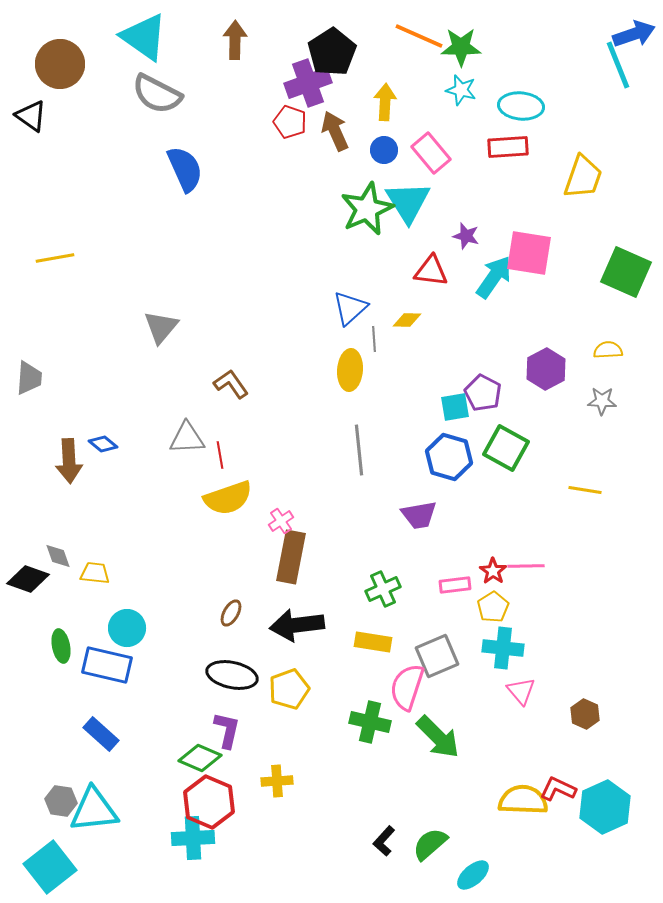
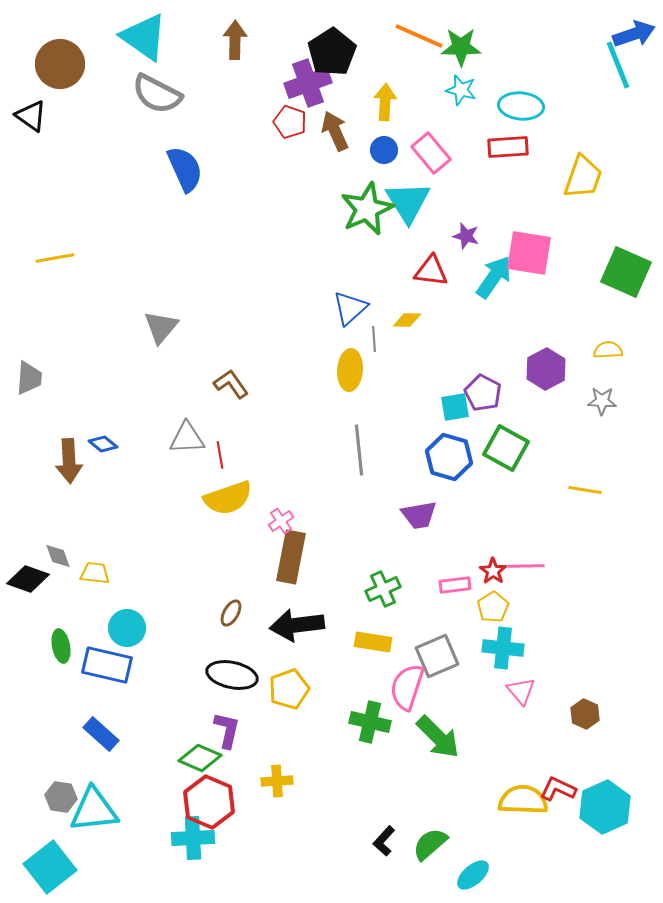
gray hexagon at (61, 801): moved 4 px up
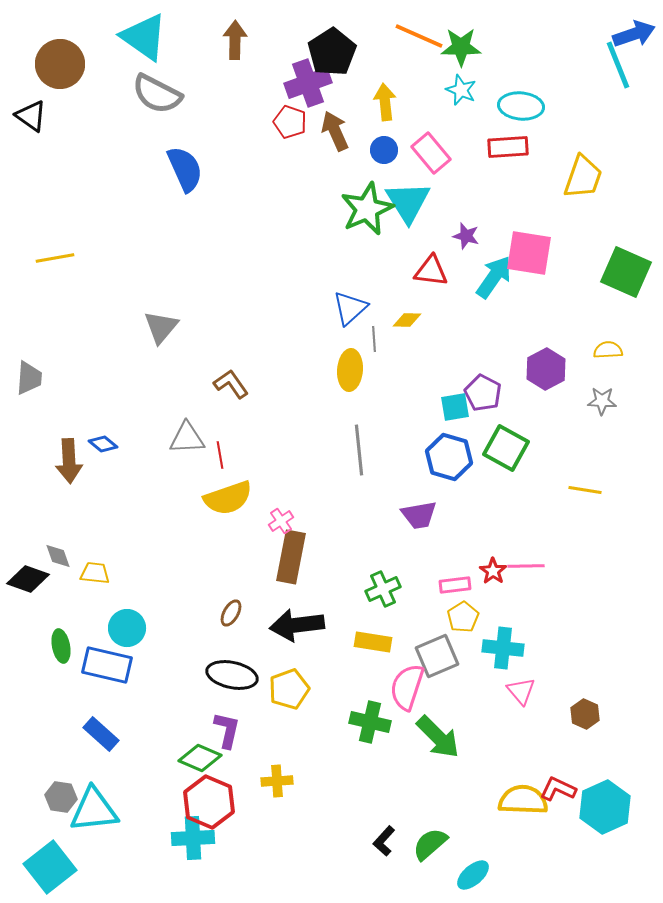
cyan star at (461, 90): rotated 8 degrees clockwise
yellow arrow at (385, 102): rotated 9 degrees counterclockwise
yellow pentagon at (493, 607): moved 30 px left, 10 px down
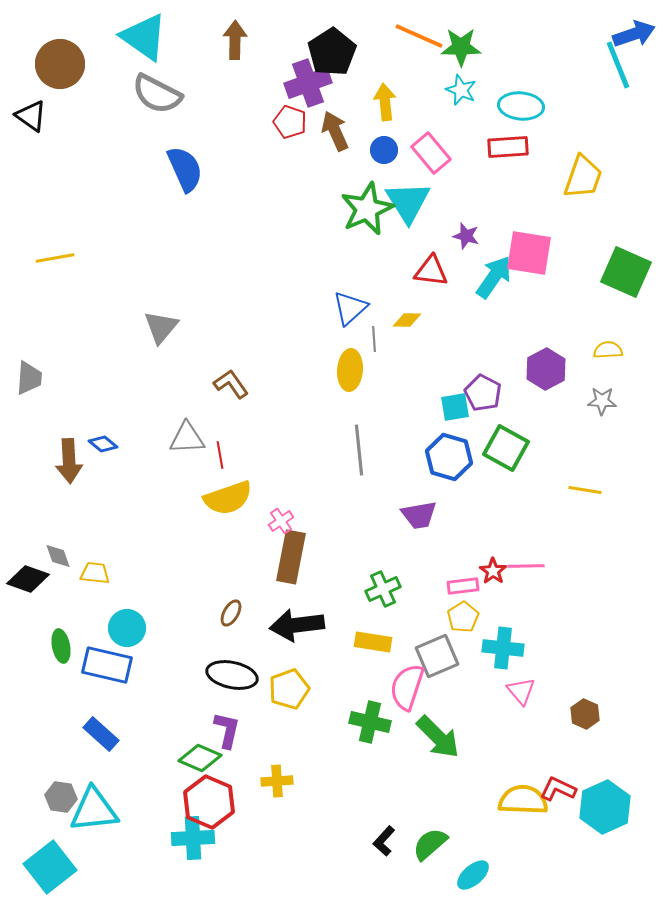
pink rectangle at (455, 585): moved 8 px right, 1 px down
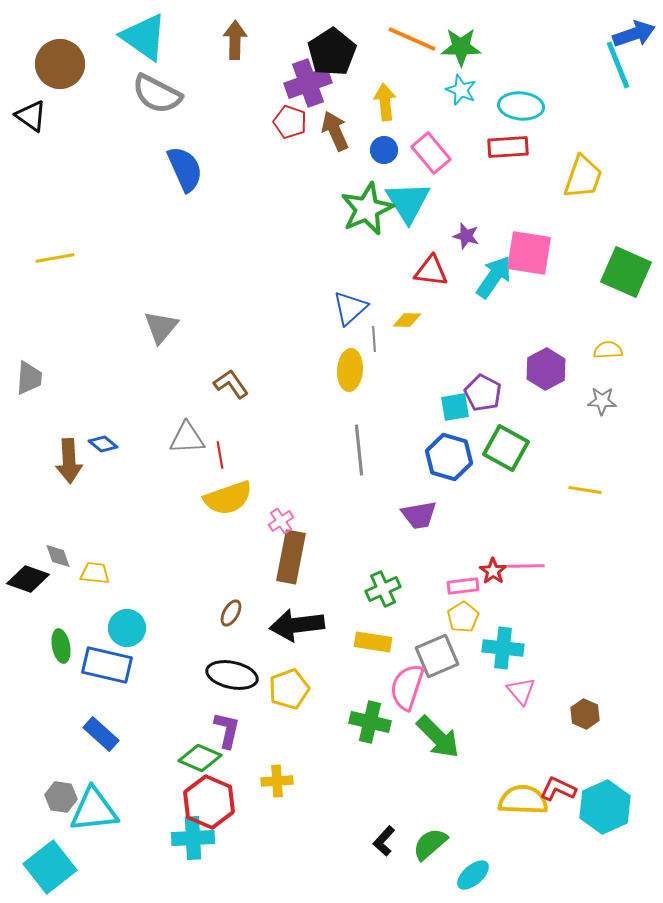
orange line at (419, 36): moved 7 px left, 3 px down
